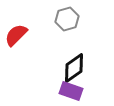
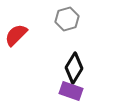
black diamond: rotated 24 degrees counterclockwise
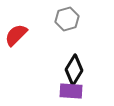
black diamond: moved 2 px down
purple rectangle: rotated 15 degrees counterclockwise
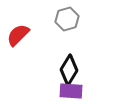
red semicircle: moved 2 px right
black diamond: moved 5 px left
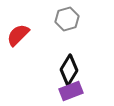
purple rectangle: rotated 25 degrees counterclockwise
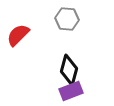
gray hexagon: rotated 20 degrees clockwise
black diamond: rotated 16 degrees counterclockwise
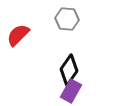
black diamond: rotated 20 degrees clockwise
purple rectangle: rotated 40 degrees counterclockwise
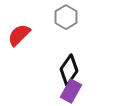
gray hexagon: moved 1 px left, 2 px up; rotated 25 degrees clockwise
red semicircle: moved 1 px right
